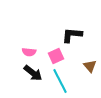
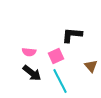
brown triangle: moved 1 px right
black arrow: moved 1 px left
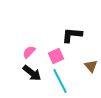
pink semicircle: rotated 128 degrees clockwise
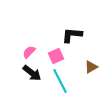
brown triangle: moved 1 px down; rotated 40 degrees clockwise
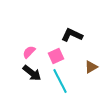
black L-shape: rotated 20 degrees clockwise
